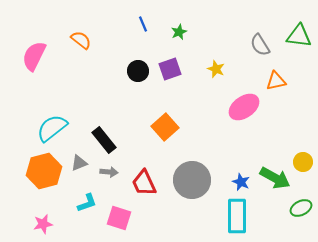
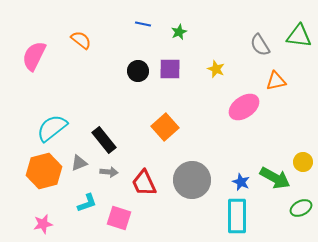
blue line: rotated 56 degrees counterclockwise
purple square: rotated 20 degrees clockwise
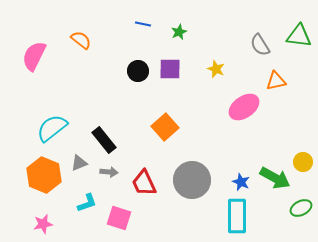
orange hexagon: moved 4 px down; rotated 24 degrees counterclockwise
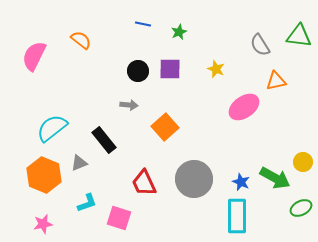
gray arrow: moved 20 px right, 67 px up
gray circle: moved 2 px right, 1 px up
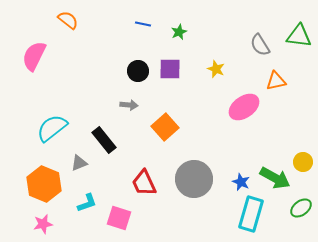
orange semicircle: moved 13 px left, 20 px up
orange hexagon: moved 9 px down
green ellipse: rotated 10 degrees counterclockwise
cyan rectangle: moved 14 px right, 2 px up; rotated 16 degrees clockwise
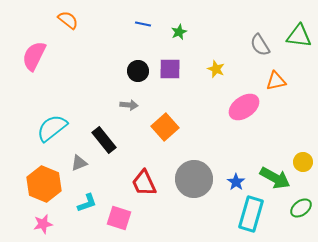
blue star: moved 5 px left; rotated 12 degrees clockwise
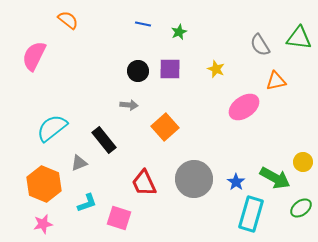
green triangle: moved 2 px down
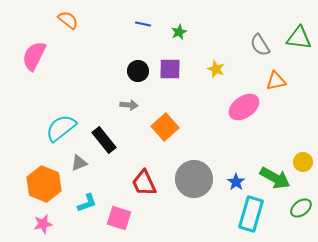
cyan semicircle: moved 9 px right
